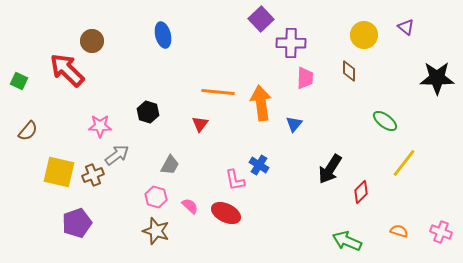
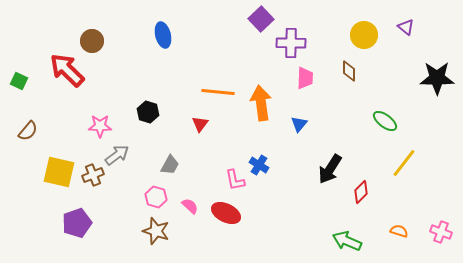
blue triangle: moved 5 px right
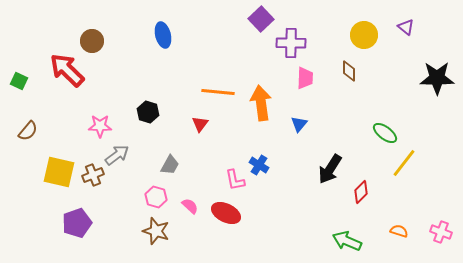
green ellipse: moved 12 px down
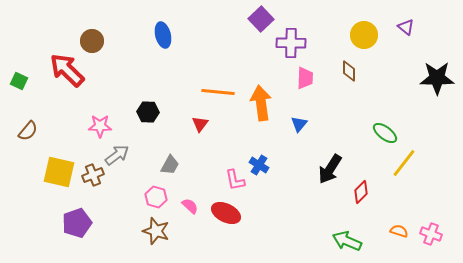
black hexagon: rotated 15 degrees counterclockwise
pink cross: moved 10 px left, 2 px down
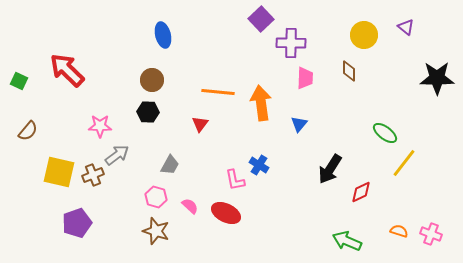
brown circle: moved 60 px right, 39 px down
red diamond: rotated 20 degrees clockwise
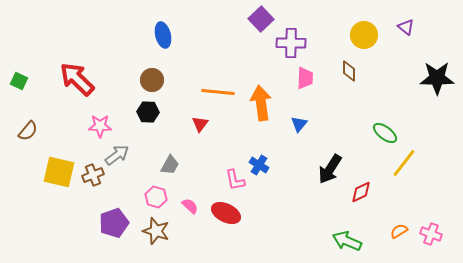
red arrow: moved 10 px right, 9 px down
purple pentagon: moved 37 px right
orange semicircle: rotated 48 degrees counterclockwise
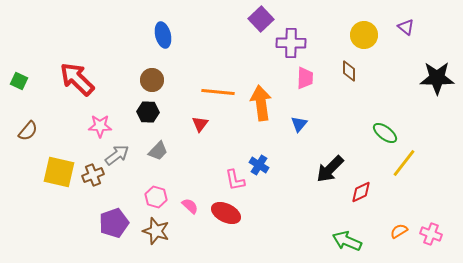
gray trapezoid: moved 12 px left, 14 px up; rotated 15 degrees clockwise
black arrow: rotated 12 degrees clockwise
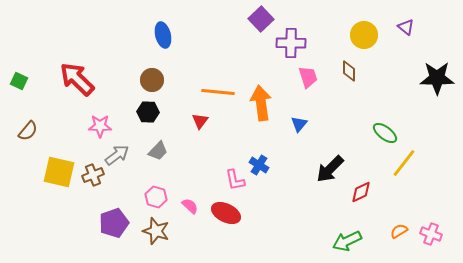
pink trapezoid: moved 3 px right, 1 px up; rotated 20 degrees counterclockwise
red triangle: moved 3 px up
green arrow: rotated 48 degrees counterclockwise
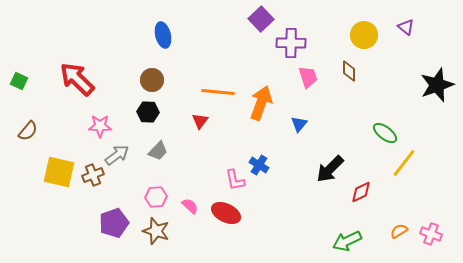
black star: moved 7 px down; rotated 20 degrees counterclockwise
orange arrow: rotated 28 degrees clockwise
pink hexagon: rotated 20 degrees counterclockwise
